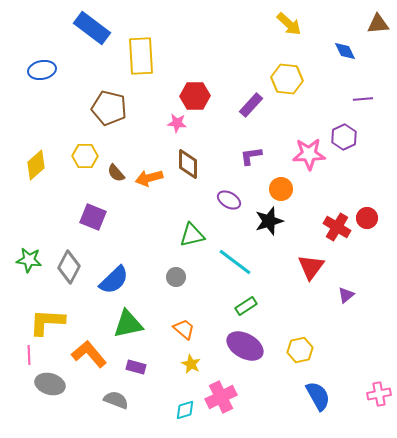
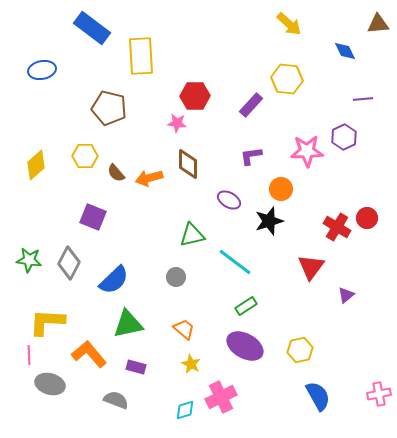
pink star at (309, 154): moved 2 px left, 3 px up
gray diamond at (69, 267): moved 4 px up
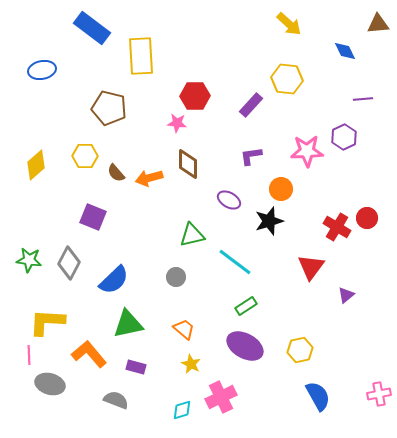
cyan diamond at (185, 410): moved 3 px left
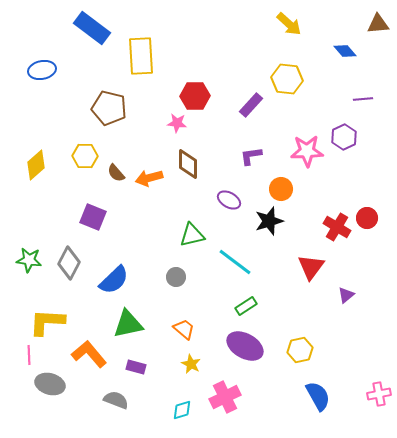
blue diamond at (345, 51): rotated 15 degrees counterclockwise
pink cross at (221, 397): moved 4 px right
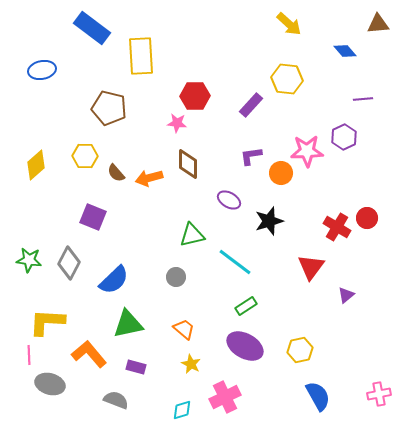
orange circle at (281, 189): moved 16 px up
